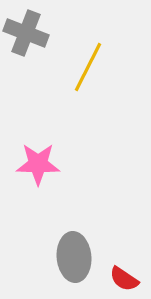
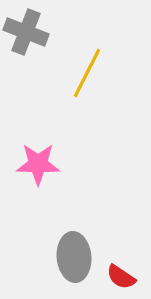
gray cross: moved 1 px up
yellow line: moved 1 px left, 6 px down
red semicircle: moved 3 px left, 2 px up
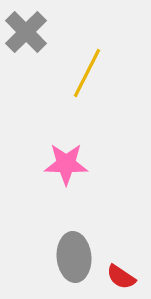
gray cross: rotated 24 degrees clockwise
pink star: moved 28 px right
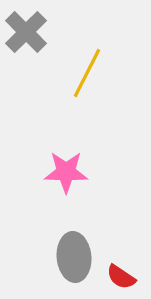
pink star: moved 8 px down
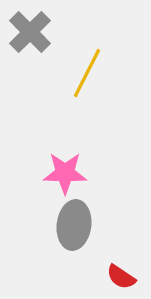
gray cross: moved 4 px right
pink star: moved 1 px left, 1 px down
gray ellipse: moved 32 px up; rotated 12 degrees clockwise
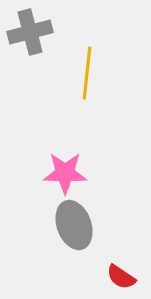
gray cross: rotated 30 degrees clockwise
yellow line: rotated 21 degrees counterclockwise
gray ellipse: rotated 27 degrees counterclockwise
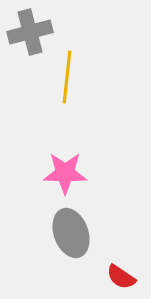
yellow line: moved 20 px left, 4 px down
gray ellipse: moved 3 px left, 8 px down
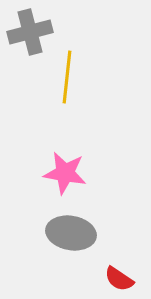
pink star: rotated 9 degrees clockwise
gray ellipse: rotated 60 degrees counterclockwise
red semicircle: moved 2 px left, 2 px down
